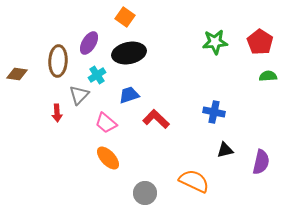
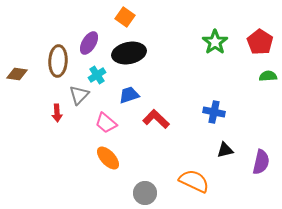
green star: rotated 30 degrees counterclockwise
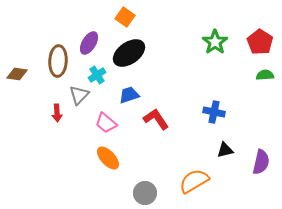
black ellipse: rotated 24 degrees counterclockwise
green semicircle: moved 3 px left, 1 px up
red L-shape: rotated 12 degrees clockwise
orange semicircle: rotated 56 degrees counterclockwise
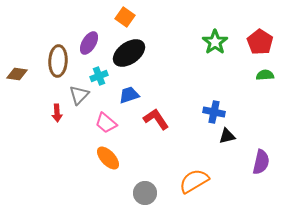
cyan cross: moved 2 px right, 1 px down; rotated 12 degrees clockwise
black triangle: moved 2 px right, 14 px up
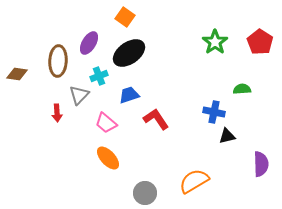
green semicircle: moved 23 px left, 14 px down
purple semicircle: moved 2 px down; rotated 15 degrees counterclockwise
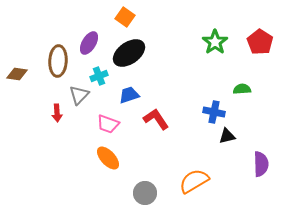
pink trapezoid: moved 2 px right, 1 px down; rotated 20 degrees counterclockwise
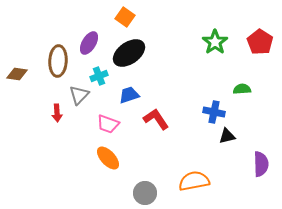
orange semicircle: rotated 20 degrees clockwise
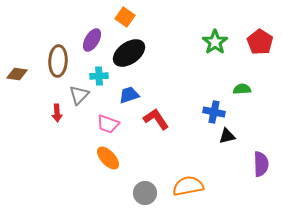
purple ellipse: moved 3 px right, 3 px up
cyan cross: rotated 18 degrees clockwise
orange semicircle: moved 6 px left, 5 px down
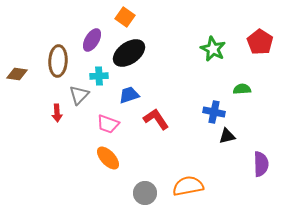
green star: moved 2 px left, 7 px down; rotated 10 degrees counterclockwise
